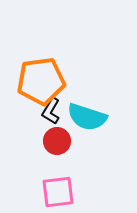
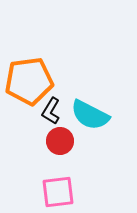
orange pentagon: moved 12 px left
cyan semicircle: moved 3 px right, 2 px up; rotated 9 degrees clockwise
red circle: moved 3 px right
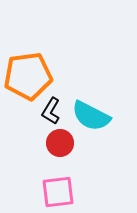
orange pentagon: moved 1 px left, 5 px up
cyan semicircle: moved 1 px right, 1 px down
red circle: moved 2 px down
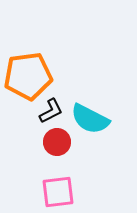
black L-shape: rotated 148 degrees counterclockwise
cyan semicircle: moved 1 px left, 3 px down
red circle: moved 3 px left, 1 px up
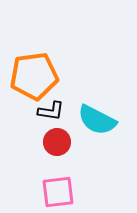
orange pentagon: moved 6 px right
black L-shape: rotated 36 degrees clockwise
cyan semicircle: moved 7 px right, 1 px down
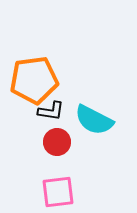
orange pentagon: moved 4 px down
cyan semicircle: moved 3 px left
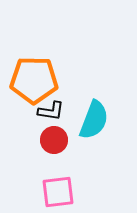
orange pentagon: rotated 9 degrees clockwise
cyan semicircle: rotated 96 degrees counterclockwise
red circle: moved 3 px left, 2 px up
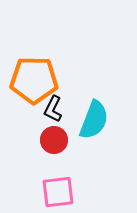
black L-shape: moved 2 px right, 2 px up; rotated 108 degrees clockwise
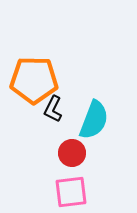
red circle: moved 18 px right, 13 px down
pink square: moved 13 px right
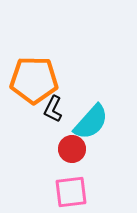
cyan semicircle: moved 3 px left, 2 px down; rotated 21 degrees clockwise
red circle: moved 4 px up
